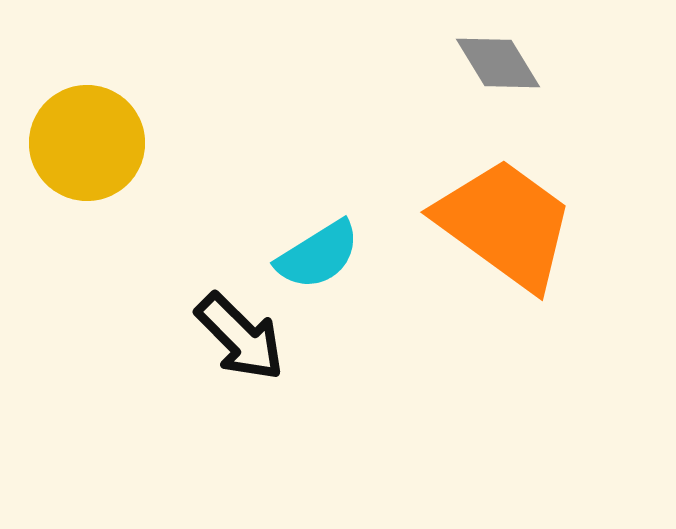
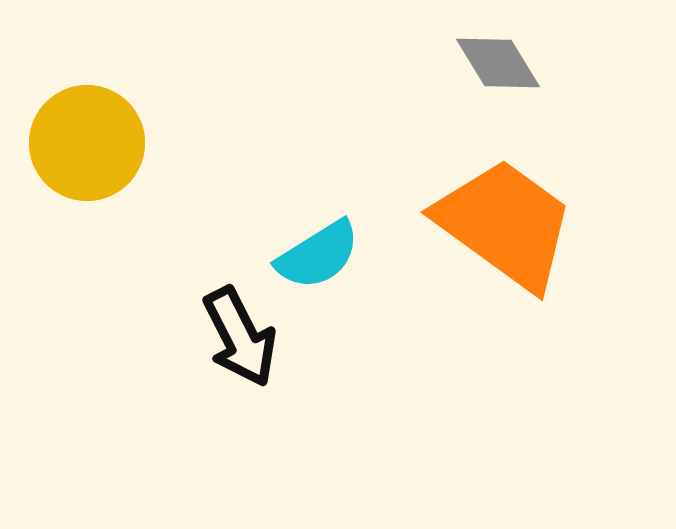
black arrow: rotated 18 degrees clockwise
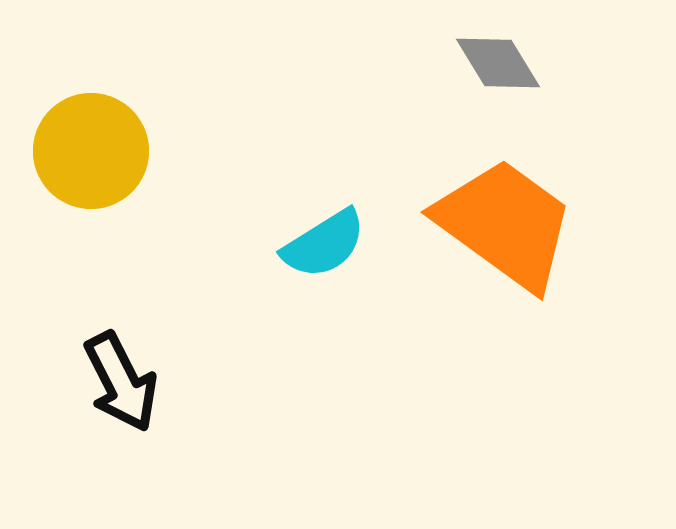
yellow circle: moved 4 px right, 8 px down
cyan semicircle: moved 6 px right, 11 px up
black arrow: moved 119 px left, 45 px down
